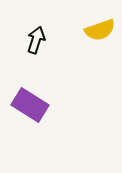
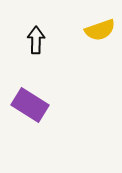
black arrow: rotated 16 degrees counterclockwise
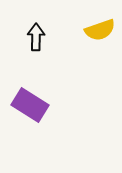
black arrow: moved 3 px up
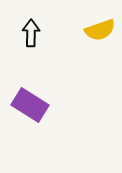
black arrow: moved 5 px left, 4 px up
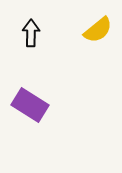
yellow semicircle: moved 2 px left; rotated 20 degrees counterclockwise
